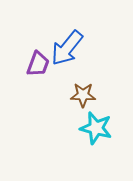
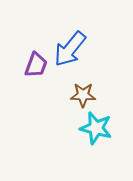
blue arrow: moved 3 px right, 1 px down
purple trapezoid: moved 2 px left, 1 px down
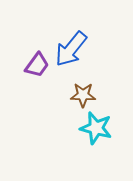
blue arrow: moved 1 px right
purple trapezoid: moved 1 px right; rotated 16 degrees clockwise
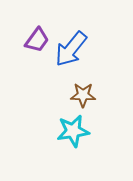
purple trapezoid: moved 25 px up
cyan star: moved 23 px left, 3 px down; rotated 24 degrees counterclockwise
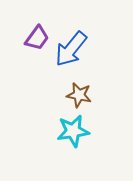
purple trapezoid: moved 2 px up
brown star: moved 4 px left; rotated 10 degrees clockwise
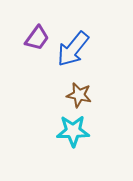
blue arrow: moved 2 px right
cyan star: rotated 8 degrees clockwise
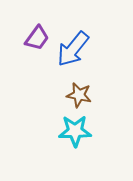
cyan star: moved 2 px right
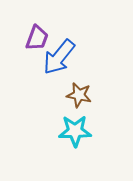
purple trapezoid: rotated 16 degrees counterclockwise
blue arrow: moved 14 px left, 8 px down
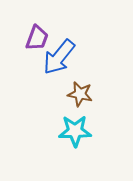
brown star: moved 1 px right, 1 px up
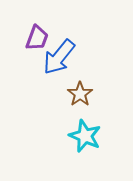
brown star: rotated 25 degrees clockwise
cyan star: moved 10 px right, 5 px down; rotated 24 degrees clockwise
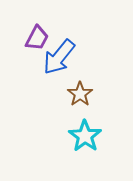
purple trapezoid: rotated 8 degrees clockwise
cyan star: rotated 12 degrees clockwise
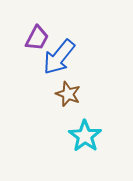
brown star: moved 12 px left; rotated 15 degrees counterclockwise
